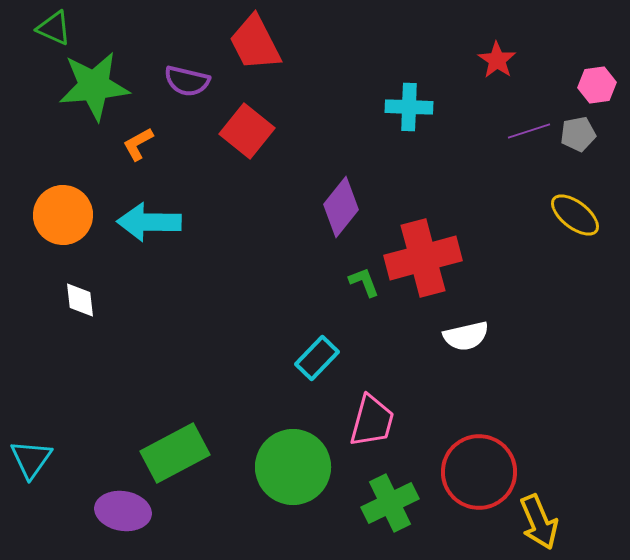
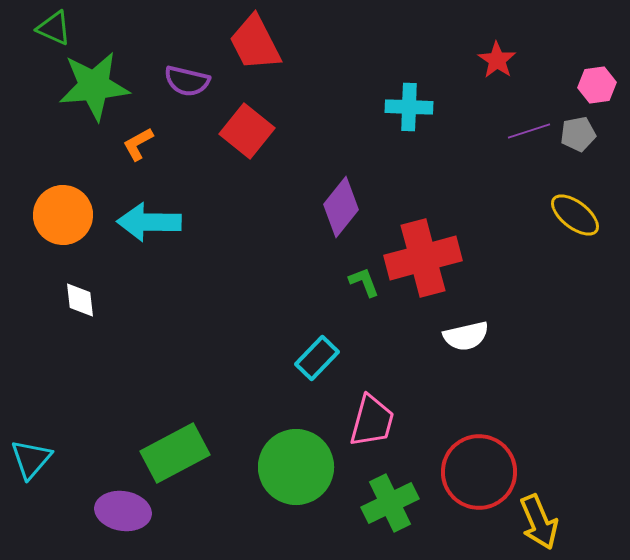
cyan triangle: rotated 6 degrees clockwise
green circle: moved 3 px right
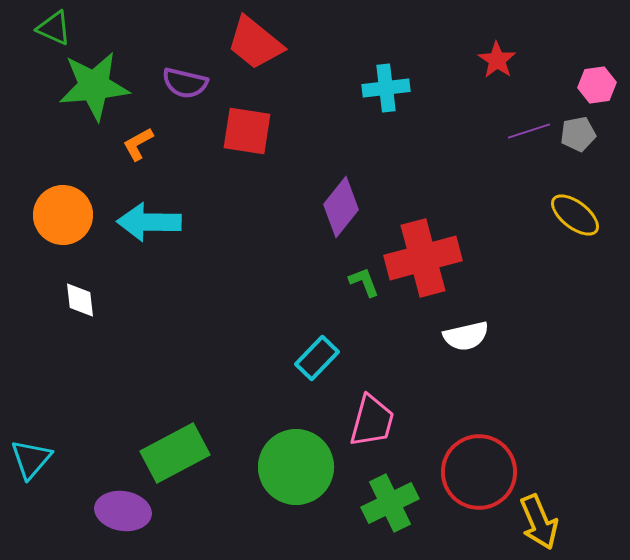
red trapezoid: rotated 24 degrees counterclockwise
purple semicircle: moved 2 px left, 2 px down
cyan cross: moved 23 px left, 19 px up; rotated 9 degrees counterclockwise
red square: rotated 30 degrees counterclockwise
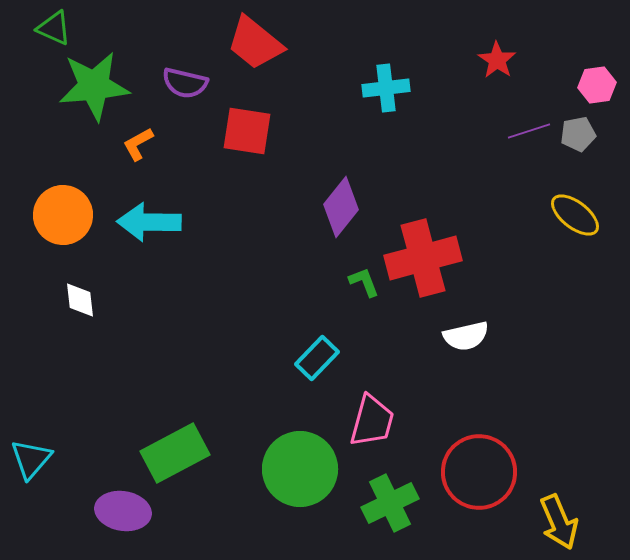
green circle: moved 4 px right, 2 px down
yellow arrow: moved 20 px right
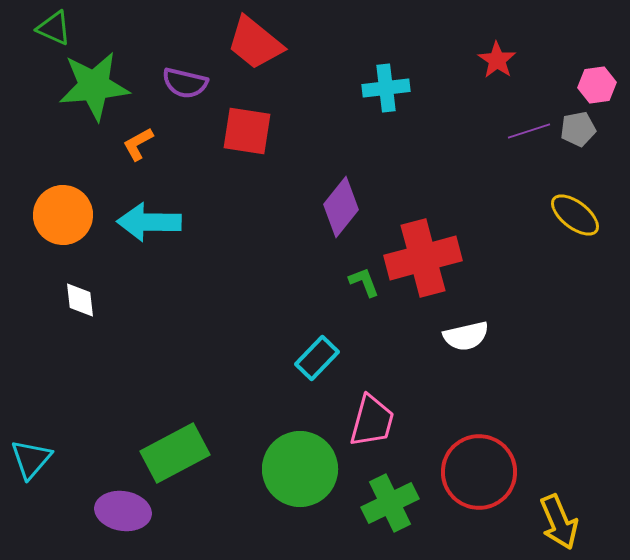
gray pentagon: moved 5 px up
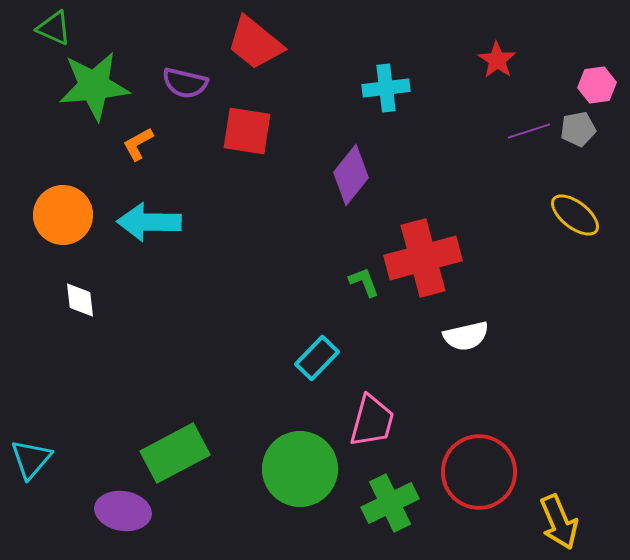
purple diamond: moved 10 px right, 32 px up
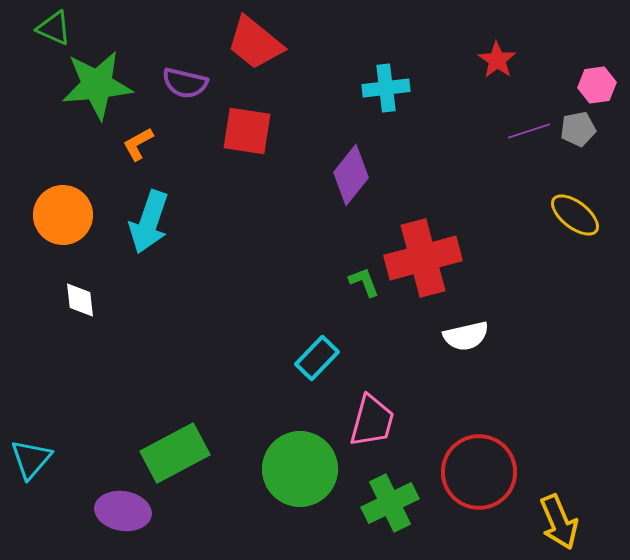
green star: moved 3 px right, 1 px up
cyan arrow: rotated 72 degrees counterclockwise
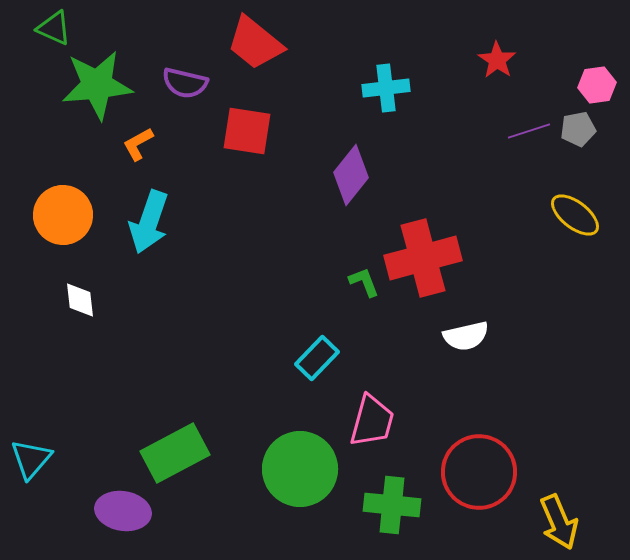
green cross: moved 2 px right, 2 px down; rotated 32 degrees clockwise
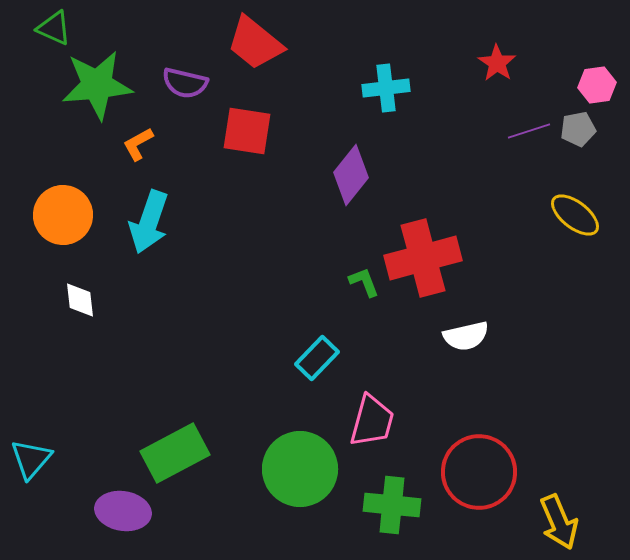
red star: moved 3 px down
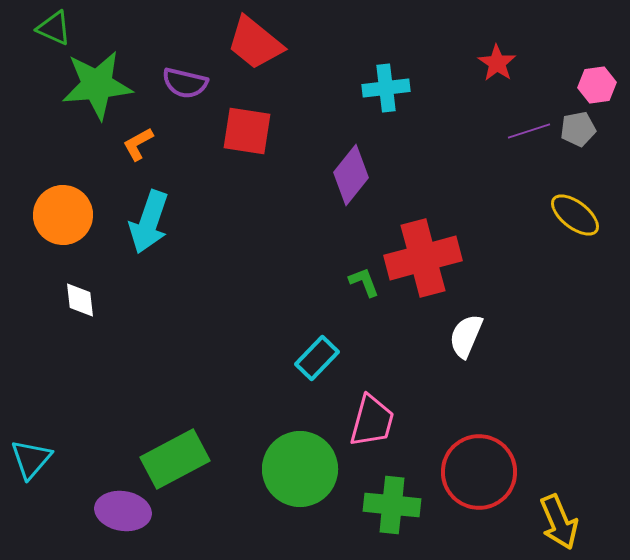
white semicircle: rotated 126 degrees clockwise
green rectangle: moved 6 px down
